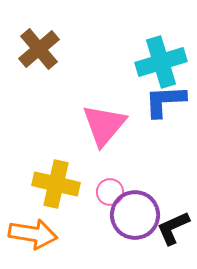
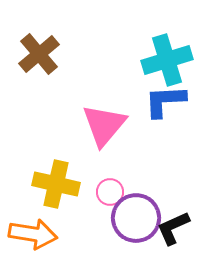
brown cross: moved 5 px down
cyan cross: moved 6 px right, 2 px up
purple circle: moved 1 px right, 3 px down
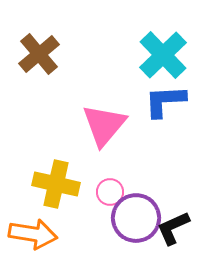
cyan cross: moved 4 px left, 5 px up; rotated 27 degrees counterclockwise
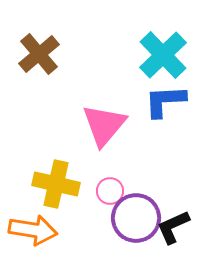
pink circle: moved 1 px up
black L-shape: moved 1 px up
orange arrow: moved 4 px up
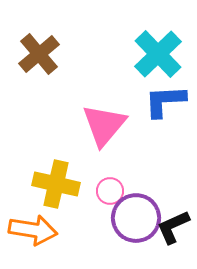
cyan cross: moved 5 px left, 1 px up
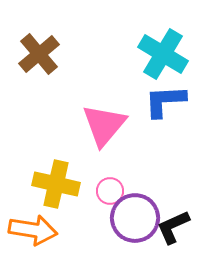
cyan cross: moved 5 px right; rotated 15 degrees counterclockwise
purple circle: moved 1 px left
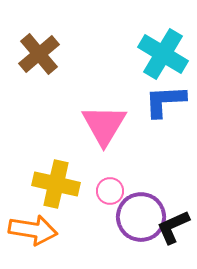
pink triangle: rotated 9 degrees counterclockwise
purple circle: moved 6 px right, 1 px up
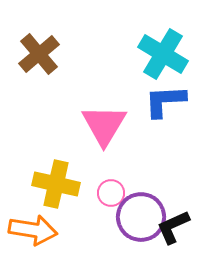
pink circle: moved 1 px right, 2 px down
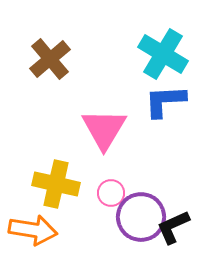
brown cross: moved 11 px right, 5 px down
pink triangle: moved 4 px down
